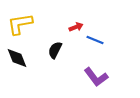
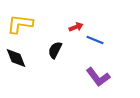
yellow L-shape: rotated 16 degrees clockwise
black diamond: moved 1 px left
purple L-shape: moved 2 px right
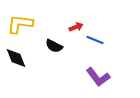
black semicircle: moved 1 px left, 4 px up; rotated 90 degrees counterclockwise
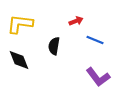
red arrow: moved 6 px up
black semicircle: rotated 72 degrees clockwise
black diamond: moved 3 px right, 2 px down
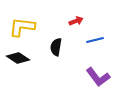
yellow L-shape: moved 2 px right, 3 px down
blue line: rotated 36 degrees counterclockwise
black semicircle: moved 2 px right, 1 px down
black diamond: moved 1 px left, 2 px up; rotated 35 degrees counterclockwise
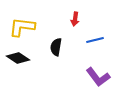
red arrow: moved 1 px left, 2 px up; rotated 120 degrees clockwise
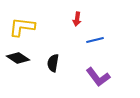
red arrow: moved 2 px right
black semicircle: moved 3 px left, 16 px down
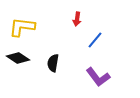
blue line: rotated 36 degrees counterclockwise
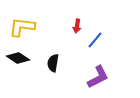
red arrow: moved 7 px down
purple L-shape: rotated 80 degrees counterclockwise
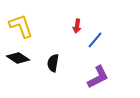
yellow L-shape: moved 1 px left, 1 px up; rotated 64 degrees clockwise
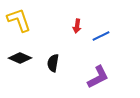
yellow L-shape: moved 2 px left, 6 px up
blue line: moved 6 px right, 4 px up; rotated 24 degrees clockwise
black diamond: moved 2 px right; rotated 10 degrees counterclockwise
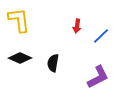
yellow L-shape: rotated 12 degrees clockwise
blue line: rotated 18 degrees counterclockwise
